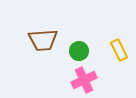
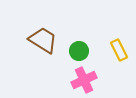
brown trapezoid: rotated 144 degrees counterclockwise
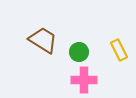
green circle: moved 1 px down
pink cross: rotated 25 degrees clockwise
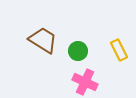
green circle: moved 1 px left, 1 px up
pink cross: moved 1 px right, 2 px down; rotated 25 degrees clockwise
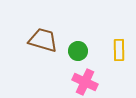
brown trapezoid: rotated 16 degrees counterclockwise
yellow rectangle: rotated 25 degrees clockwise
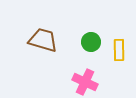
green circle: moved 13 px right, 9 px up
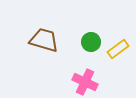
brown trapezoid: moved 1 px right
yellow rectangle: moved 1 px left, 1 px up; rotated 55 degrees clockwise
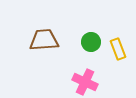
brown trapezoid: rotated 20 degrees counterclockwise
yellow rectangle: rotated 75 degrees counterclockwise
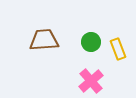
pink cross: moved 6 px right, 1 px up; rotated 25 degrees clockwise
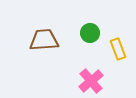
green circle: moved 1 px left, 9 px up
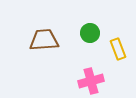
pink cross: rotated 25 degrees clockwise
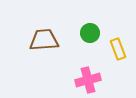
pink cross: moved 3 px left, 1 px up
